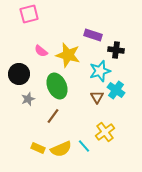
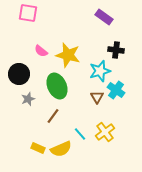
pink square: moved 1 px left, 1 px up; rotated 24 degrees clockwise
purple rectangle: moved 11 px right, 18 px up; rotated 18 degrees clockwise
cyan line: moved 4 px left, 12 px up
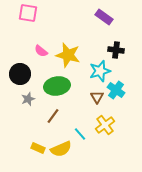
black circle: moved 1 px right
green ellipse: rotated 75 degrees counterclockwise
yellow cross: moved 7 px up
